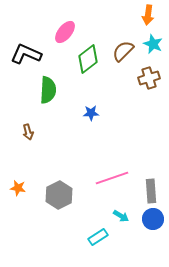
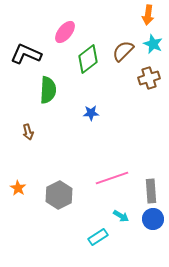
orange star: rotated 21 degrees clockwise
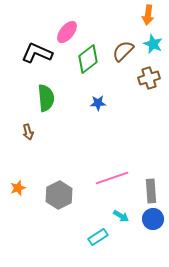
pink ellipse: moved 2 px right
black L-shape: moved 11 px right, 1 px up
green semicircle: moved 2 px left, 8 px down; rotated 8 degrees counterclockwise
blue star: moved 7 px right, 10 px up
orange star: rotated 21 degrees clockwise
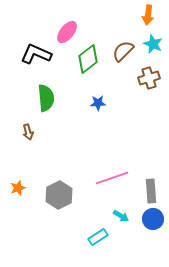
black L-shape: moved 1 px left, 1 px down
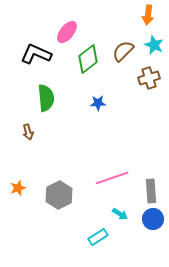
cyan star: moved 1 px right, 1 px down
cyan arrow: moved 1 px left, 2 px up
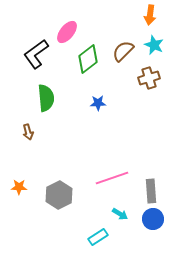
orange arrow: moved 2 px right
black L-shape: rotated 60 degrees counterclockwise
orange star: moved 1 px right, 1 px up; rotated 21 degrees clockwise
